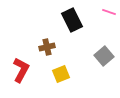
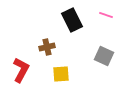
pink line: moved 3 px left, 3 px down
gray square: rotated 24 degrees counterclockwise
yellow square: rotated 18 degrees clockwise
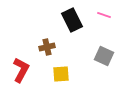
pink line: moved 2 px left
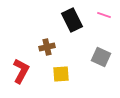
gray square: moved 3 px left, 1 px down
red L-shape: moved 1 px down
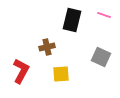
black rectangle: rotated 40 degrees clockwise
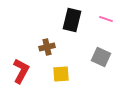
pink line: moved 2 px right, 4 px down
